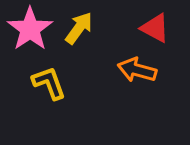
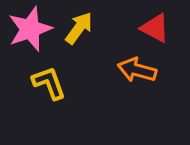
pink star: rotated 15 degrees clockwise
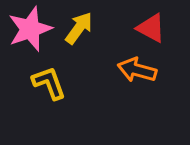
red triangle: moved 4 px left
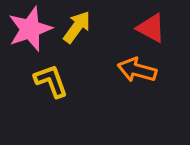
yellow arrow: moved 2 px left, 1 px up
yellow L-shape: moved 2 px right, 2 px up
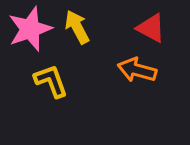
yellow arrow: rotated 64 degrees counterclockwise
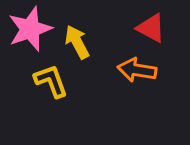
yellow arrow: moved 15 px down
orange arrow: rotated 6 degrees counterclockwise
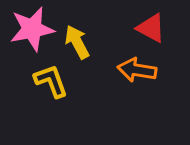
pink star: moved 2 px right; rotated 9 degrees clockwise
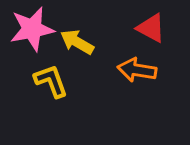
yellow arrow: rotated 32 degrees counterclockwise
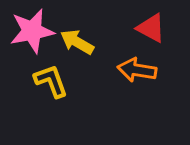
pink star: moved 2 px down
